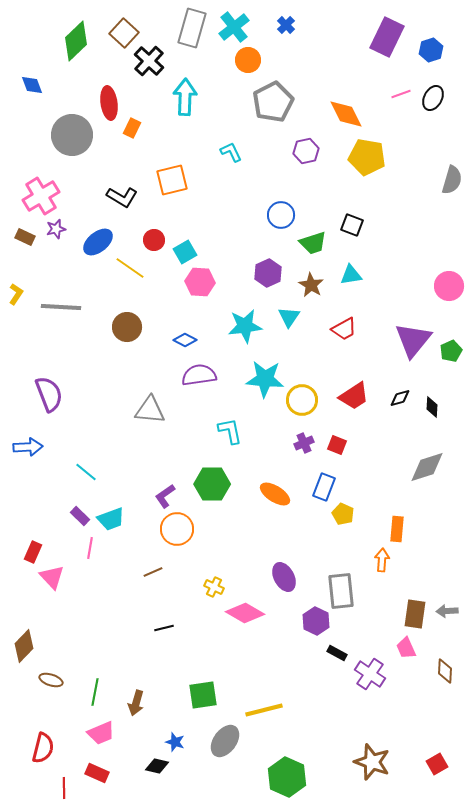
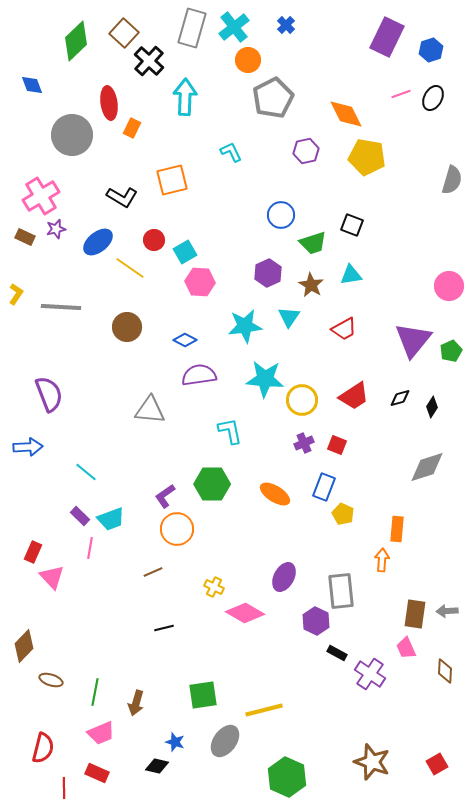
gray pentagon at (273, 102): moved 4 px up
black diamond at (432, 407): rotated 30 degrees clockwise
purple ellipse at (284, 577): rotated 56 degrees clockwise
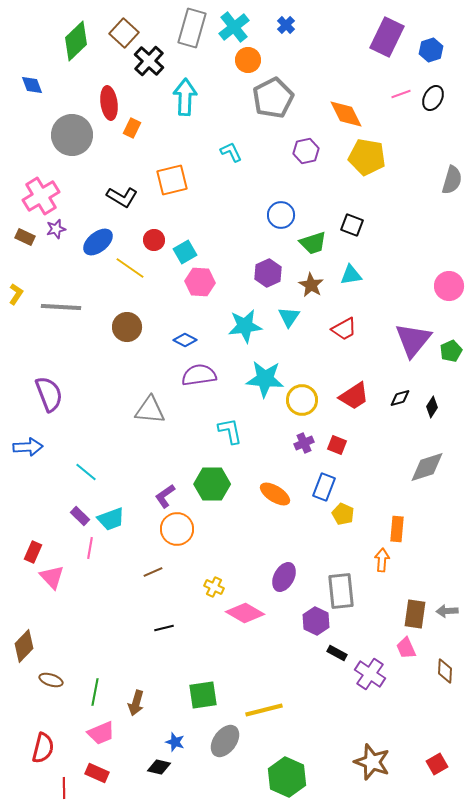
black diamond at (157, 766): moved 2 px right, 1 px down
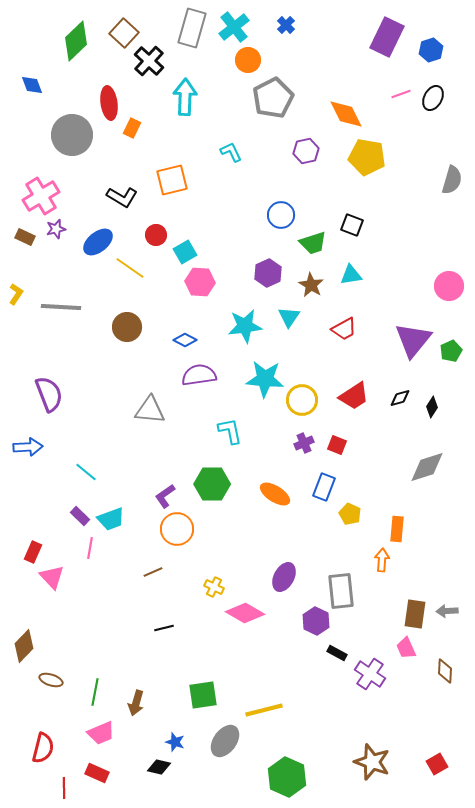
red circle at (154, 240): moved 2 px right, 5 px up
yellow pentagon at (343, 514): moved 7 px right
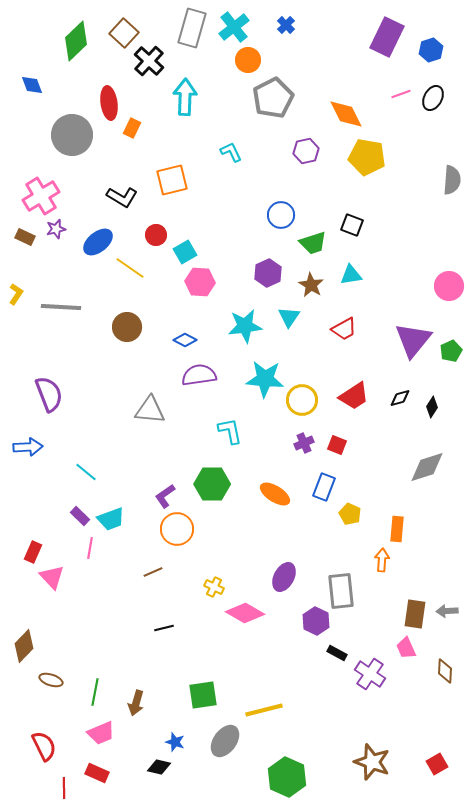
gray semicircle at (452, 180): rotated 12 degrees counterclockwise
red semicircle at (43, 748): moved 1 px right, 2 px up; rotated 40 degrees counterclockwise
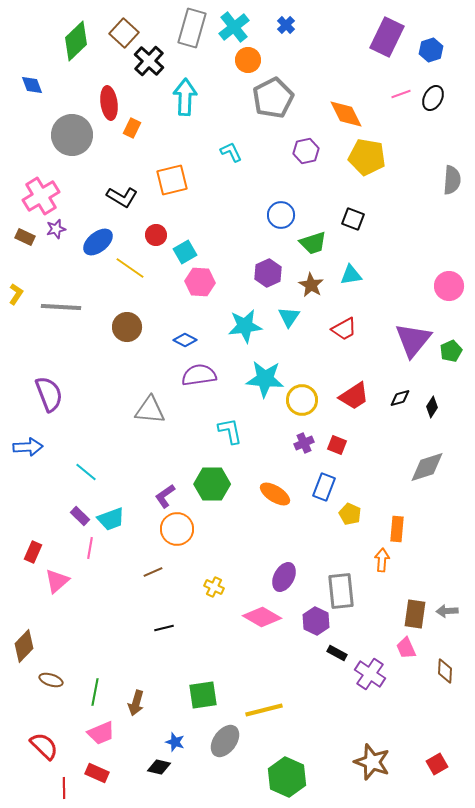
black square at (352, 225): moved 1 px right, 6 px up
pink triangle at (52, 577): moved 5 px right, 4 px down; rotated 32 degrees clockwise
pink diamond at (245, 613): moved 17 px right, 4 px down
red semicircle at (44, 746): rotated 20 degrees counterclockwise
